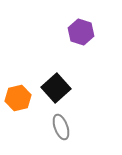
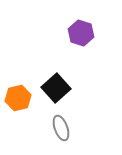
purple hexagon: moved 1 px down
gray ellipse: moved 1 px down
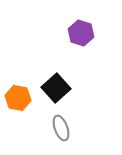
orange hexagon: rotated 25 degrees clockwise
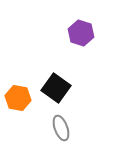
black square: rotated 12 degrees counterclockwise
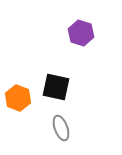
black square: moved 1 px up; rotated 24 degrees counterclockwise
orange hexagon: rotated 10 degrees clockwise
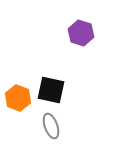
black square: moved 5 px left, 3 px down
gray ellipse: moved 10 px left, 2 px up
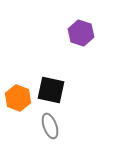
gray ellipse: moved 1 px left
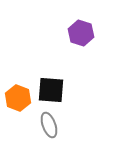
black square: rotated 8 degrees counterclockwise
gray ellipse: moved 1 px left, 1 px up
